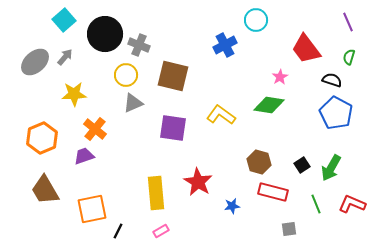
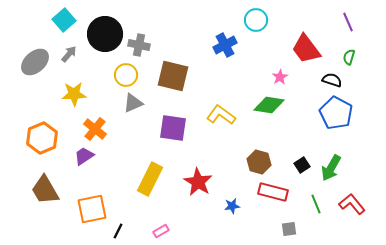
gray cross: rotated 10 degrees counterclockwise
gray arrow: moved 4 px right, 3 px up
purple trapezoid: rotated 15 degrees counterclockwise
yellow rectangle: moved 6 px left, 14 px up; rotated 32 degrees clockwise
red L-shape: rotated 28 degrees clockwise
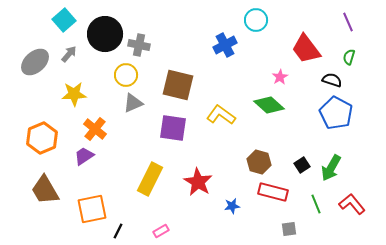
brown square: moved 5 px right, 9 px down
green diamond: rotated 32 degrees clockwise
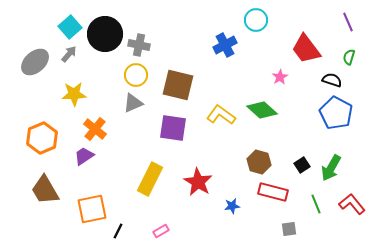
cyan square: moved 6 px right, 7 px down
yellow circle: moved 10 px right
green diamond: moved 7 px left, 5 px down
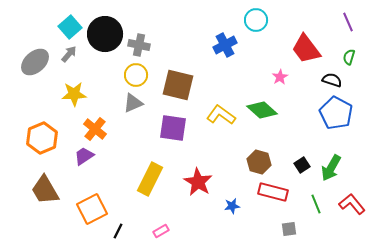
orange square: rotated 16 degrees counterclockwise
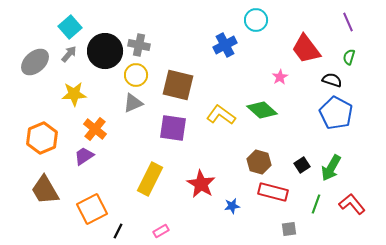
black circle: moved 17 px down
red star: moved 3 px right, 2 px down
green line: rotated 42 degrees clockwise
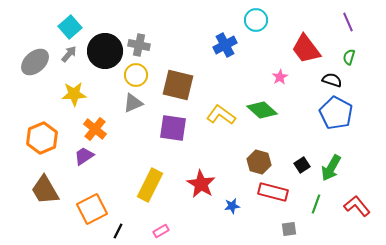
yellow rectangle: moved 6 px down
red L-shape: moved 5 px right, 2 px down
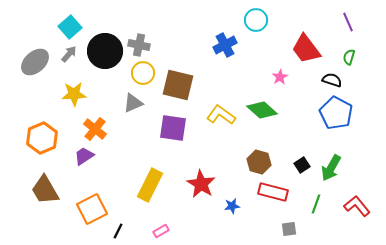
yellow circle: moved 7 px right, 2 px up
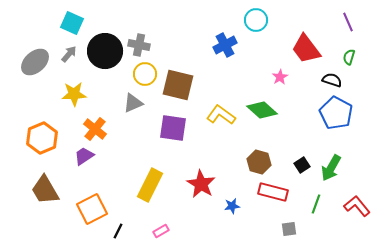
cyan square: moved 2 px right, 4 px up; rotated 25 degrees counterclockwise
yellow circle: moved 2 px right, 1 px down
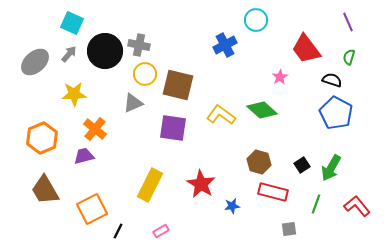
purple trapezoid: rotated 20 degrees clockwise
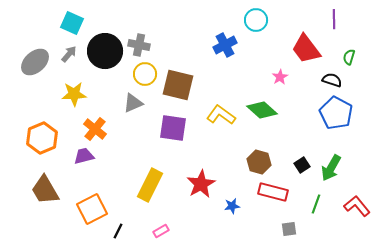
purple line: moved 14 px left, 3 px up; rotated 24 degrees clockwise
red star: rotated 12 degrees clockwise
